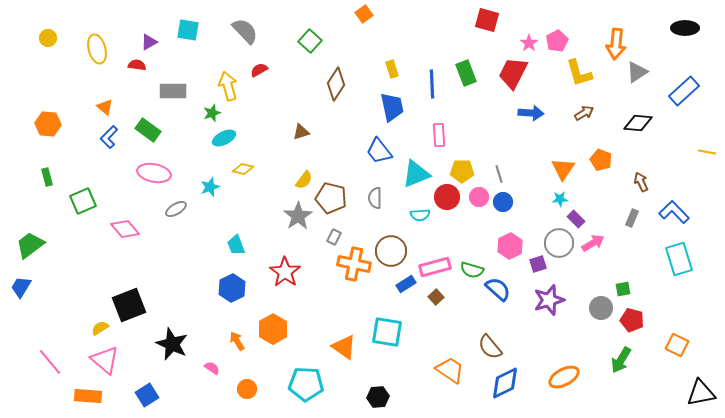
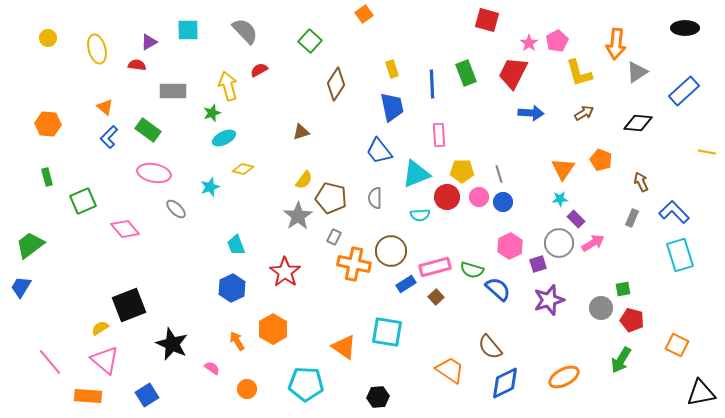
cyan square at (188, 30): rotated 10 degrees counterclockwise
gray ellipse at (176, 209): rotated 75 degrees clockwise
cyan rectangle at (679, 259): moved 1 px right, 4 px up
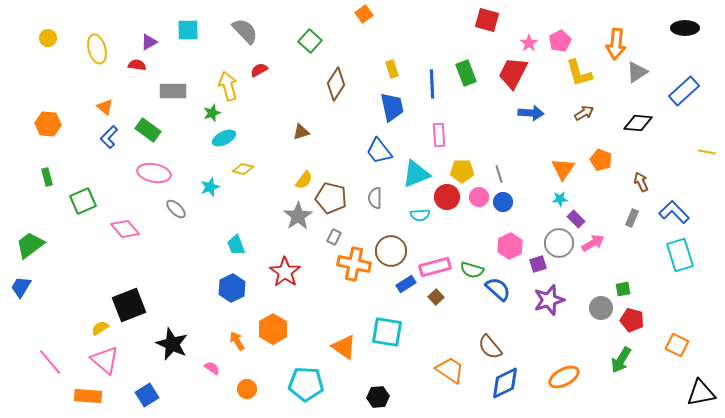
pink pentagon at (557, 41): moved 3 px right
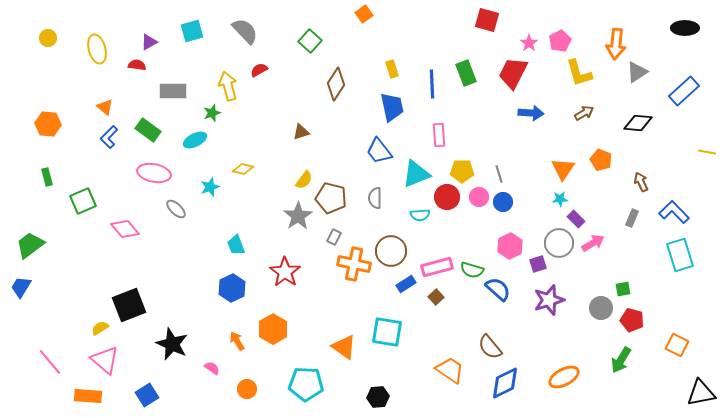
cyan square at (188, 30): moved 4 px right, 1 px down; rotated 15 degrees counterclockwise
cyan ellipse at (224, 138): moved 29 px left, 2 px down
pink rectangle at (435, 267): moved 2 px right
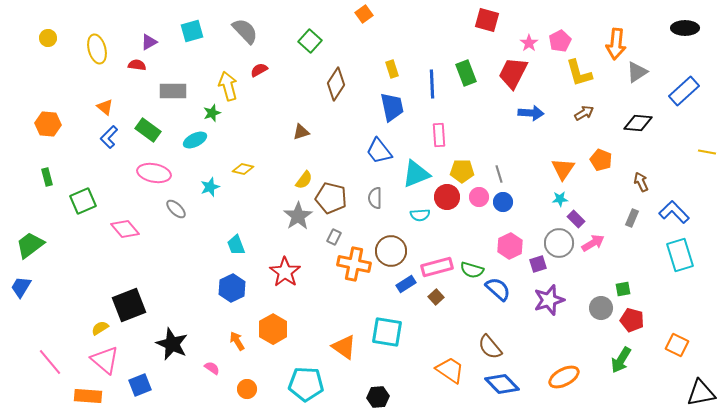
blue diamond at (505, 383): moved 3 px left, 1 px down; rotated 72 degrees clockwise
blue square at (147, 395): moved 7 px left, 10 px up; rotated 10 degrees clockwise
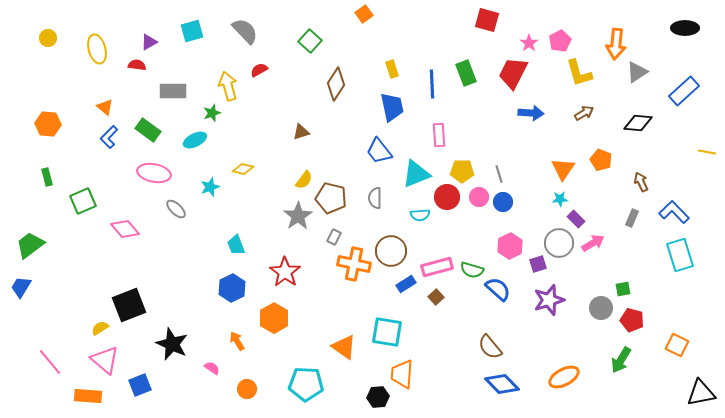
orange hexagon at (273, 329): moved 1 px right, 11 px up
orange trapezoid at (450, 370): moved 48 px left, 4 px down; rotated 120 degrees counterclockwise
